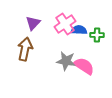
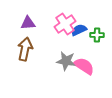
purple triangle: moved 5 px left; rotated 42 degrees clockwise
blue semicircle: rotated 28 degrees counterclockwise
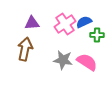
purple triangle: moved 4 px right
blue semicircle: moved 5 px right, 8 px up
gray star: moved 3 px left, 1 px up
pink semicircle: moved 3 px right, 4 px up
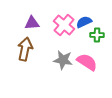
pink cross: moved 1 px left, 1 px down; rotated 15 degrees counterclockwise
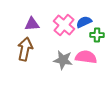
purple triangle: moved 1 px down
pink semicircle: moved 1 px left, 5 px up; rotated 25 degrees counterclockwise
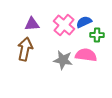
pink semicircle: moved 2 px up
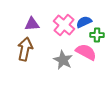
pink semicircle: moved 3 px up; rotated 20 degrees clockwise
gray star: rotated 18 degrees clockwise
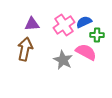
pink cross: rotated 15 degrees clockwise
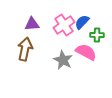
blue semicircle: moved 2 px left; rotated 21 degrees counterclockwise
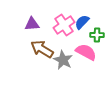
brown arrow: moved 17 px right; rotated 70 degrees counterclockwise
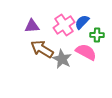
purple triangle: moved 2 px down
gray star: moved 1 px left, 1 px up
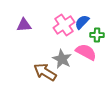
purple triangle: moved 8 px left, 1 px up
brown arrow: moved 3 px right, 23 px down
